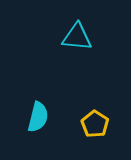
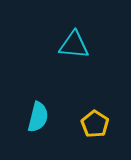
cyan triangle: moved 3 px left, 8 px down
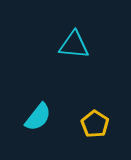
cyan semicircle: rotated 24 degrees clockwise
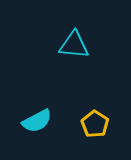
cyan semicircle: moved 1 px left, 4 px down; rotated 24 degrees clockwise
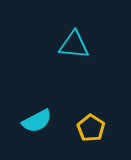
yellow pentagon: moved 4 px left, 4 px down
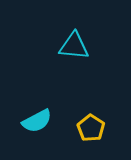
cyan triangle: moved 1 px down
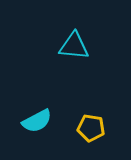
yellow pentagon: rotated 24 degrees counterclockwise
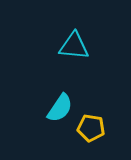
cyan semicircle: moved 23 px right, 13 px up; rotated 28 degrees counterclockwise
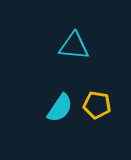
yellow pentagon: moved 6 px right, 23 px up
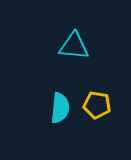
cyan semicircle: rotated 28 degrees counterclockwise
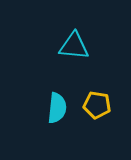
cyan semicircle: moved 3 px left
